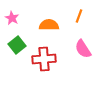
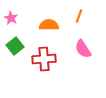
pink star: moved 1 px left
green square: moved 2 px left, 1 px down
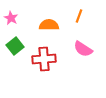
pink semicircle: rotated 24 degrees counterclockwise
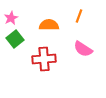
pink star: rotated 16 degrees clockwise
green square: moved 7 px up
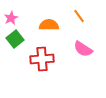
orange line: rotated 56 degrees counterclockwise
red cross: moved 2 px left
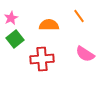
pink semicircle: moved 2 px right, 5 px down
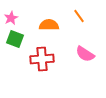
green square: rotated 30 degrees counterclockwise
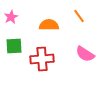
pink star: moved 1 px up
green square: moved 1 px left, 7 px down; rotated 24 degrees counterclockwise
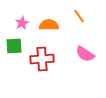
pink star: moved 11 px right, 6 px down
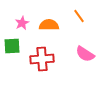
green square: moved 2 px left
